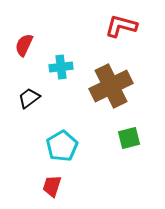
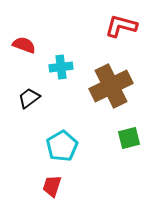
red semicircle: rotated 85 degrees clockwise
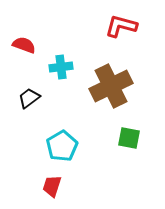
green square: rotated 25 degrees clockwise
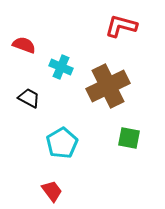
cyan cross: rotated 30 degrees clockwise
brown cross: moved 3 px left
black trapezoid: rotated 65 degrees clockwise
cyan pentagon: moved 3 px up
red trapezoid: moved 5 px down; rotated 125 degrees clockwise
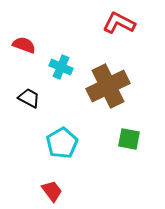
red L-shape: moved 2 px left, 3 px up; rotated 12 degrees clockwise
green square: moved 1 px down
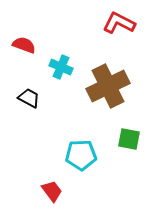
cyan pentagon: moved 19 px right, 12 px down; rotated 28 degrees clockwise
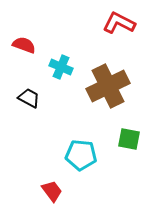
cyan pentagon: rotated 8 degrees clockwise
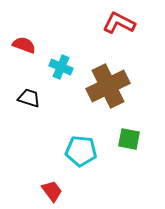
black trapezoid: rotated 10 degrees counterclockwise
cyan pentagon: moved 4 px up
